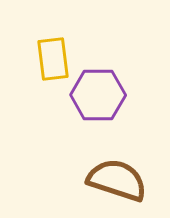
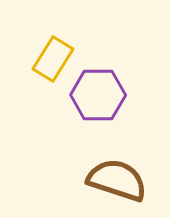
yellow rectangle: rotated 39 degrees clockwise
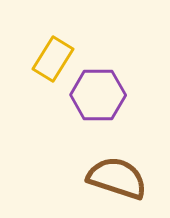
brown semicircle: moved 2 px up
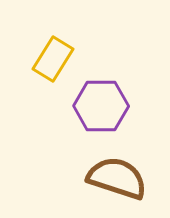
purple hexagon: moved 3 px right, 11 px down
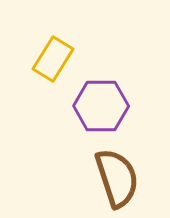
brown semicircle: rotated 54 degrees clockwise
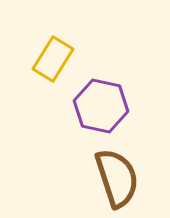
purple hexagon: rotated 12 degrees clockwise
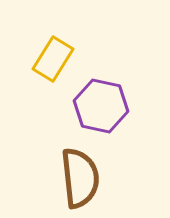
brown semicircle: moved 37 px left; rotated 12 degrees clockwise
